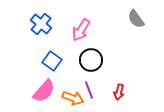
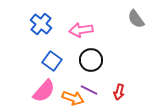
pink arrow: rotated 50 degrees clockwise
purple line: rotated 42 degrees counterclockwise
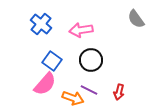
pink semicircle: moved 1 px right, 7 px up
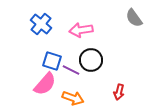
gray semicircle: moved 2 px left, 1 px up
blue square: rotated 18 degrees counterclockwise
purple line: moved 18 px left, 20 px up
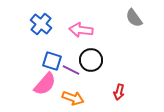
pink arrow: rotated 15 degrees clockwise
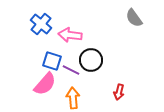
pink arrow: moved 11 px left, 5 px down
orange arrow: rotated 115 degrees counterclockwise
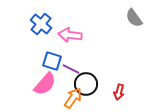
black circle: moved 5 px left, 24 px down
purple line: moved 1 px up
orange arrow: rotated 40 degrees clockwise
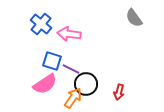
pink arrow: moved 1 px left, 1 px up
pink semicircle: rotated 15 degrees clockwise
